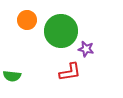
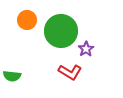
purple star: rotated 28 degrees clockwise
red L-shape: rotated 40 degrees clockwise
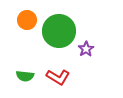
green circle: moved 2 px left
red L-shape: moved 12 px left, 5 px down
green semicircle: moved 13 px right
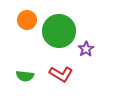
red L-shape: moved 3 px right, 3 px up
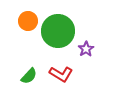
orange circle: moved 1 px right, 1 px down
green circle: moved 1 px left
green semicircle: moved 4 px right; rotated 54 degrees counterclockwise
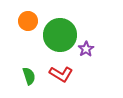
green circle: moved 2 px right, 4 px down
green semicircle: rotated 60 degrees counterclockwise
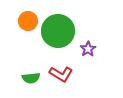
green circle: moved 2 px left, 4 px up
purple star: moved 2 px right
green semicircle: moved 2 px right, 2 px down; rotated 102 degrees clockwise
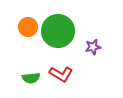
orange circle: moved 6 px down
purple star: moved 5 px right, 2 px up; rotated 21 degrees clockwise
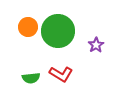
purple star: moved 3 px right, 2 px up; rotated 21 degrees counterclockwise
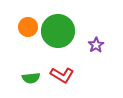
red L-shape: moved 1 px right, 1 px down
